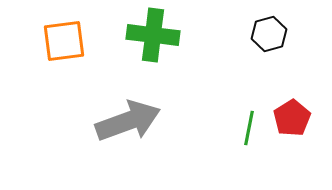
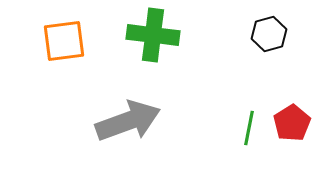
red pentagon: moved 5 px down
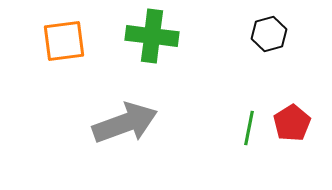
green cross: moved 1 px left, 1 px down
gray arrow: moved 3 px left, 2 px down
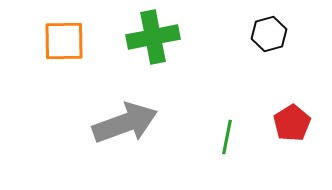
green cross: moved 1 px right, 1 px down; rotated 18 degrees counterclockwise
orange square: rotated 6 degrees clockwise
green line: moved 22 px left, 9 px down
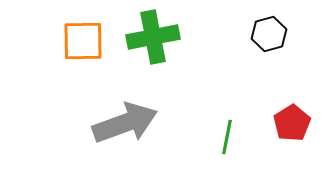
orange square: moved 19 px right
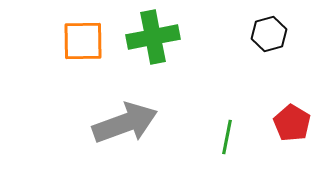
red pentagon: rotated 9 degrees counterclockwise
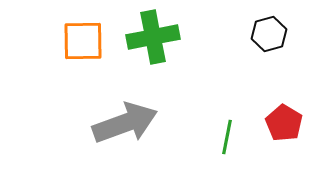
red pentagon: moved 8 px left
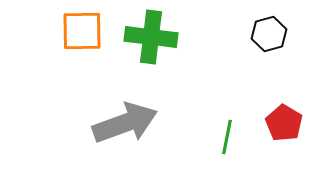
green cross: moved 2 px left; rotated 18 degrees clockwise
orange square: moved 1 px left, 10 px up
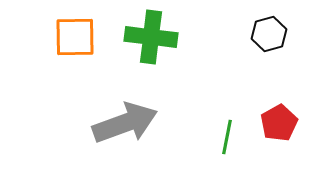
orange square: moved 7 px left, 6 px down
red pentagon: moved 5 px left; rotated 12 degrees clockwise
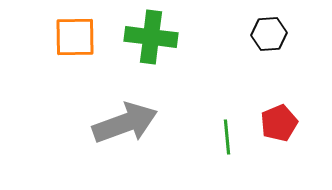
black hexagon: rotated 12 degrees clockwise
red pentagon: rotated 6 degrees clockwise
green line: rotated 16 degrees counterclockwise
